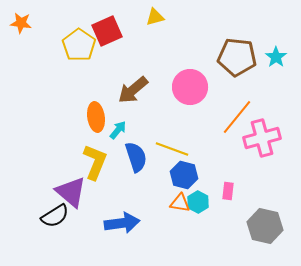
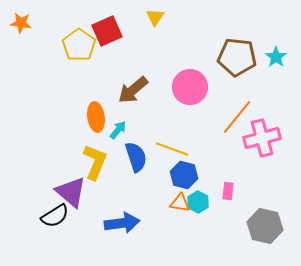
yellow triangle: rotated 42 degrees counterclockwise
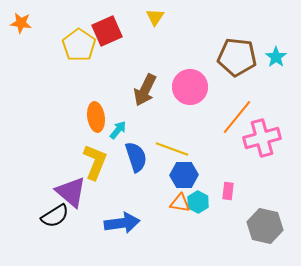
brown arrow: moved 12 px right; rotated 24 degrees counterclockwise
blue hexagon: rotated 16 degrees counterclockwise
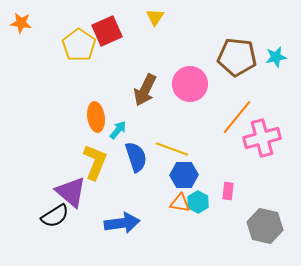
cyan star: rotated 25 degrees clockwise
pink circle: moved 3 px up
